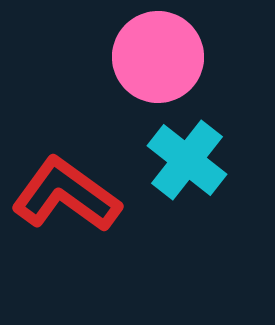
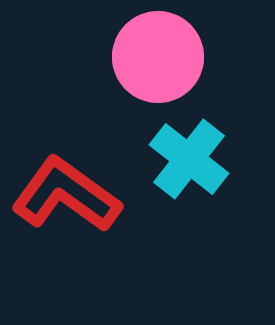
cyan cross: moved 2 px right, 1 px up
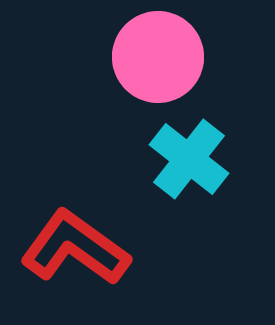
red L-shape: moved 9 px right, 53 px down
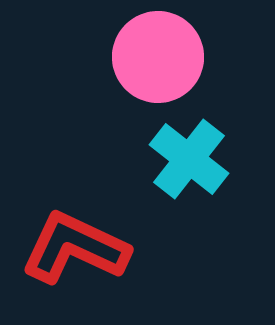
red L-shape: rotated 11 degrees counterclockwise
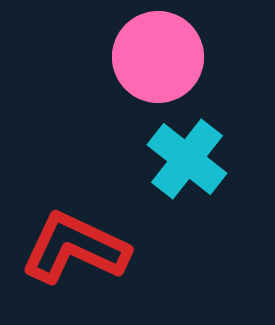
cyan cross: moved 2 px left
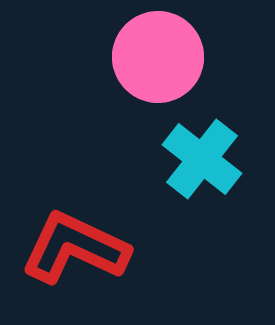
cyan cross: moved 15 px right
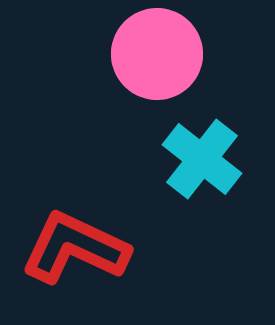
pink circle: moved 1 px left, 3 px up
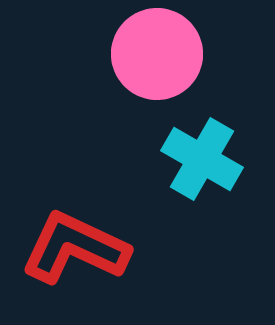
cyan cross: rotated 8 degrees counterclockwise
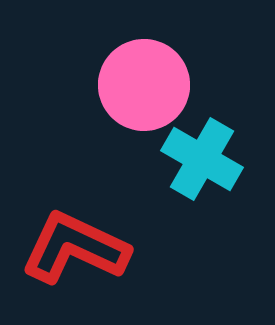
pink circle: moved 13 px left, 31 px down
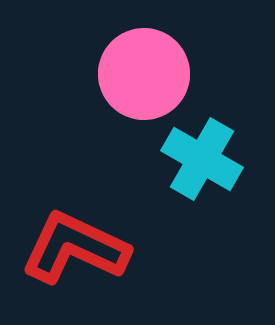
pink circle: moved 11 px up
